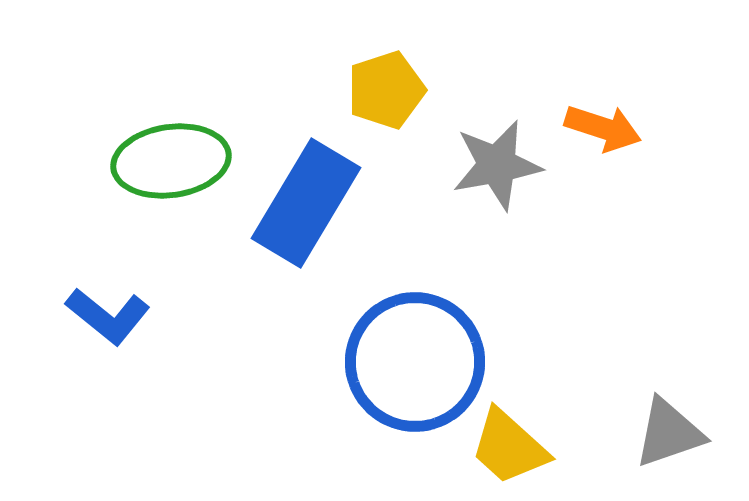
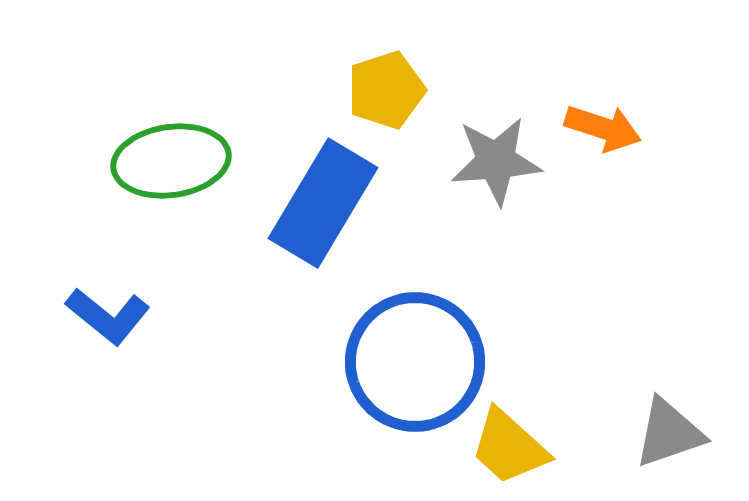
gray star: moved 1 px left, 4 px up; rotated 6 degrees clockwise
blue rectangle: moved 17 px right
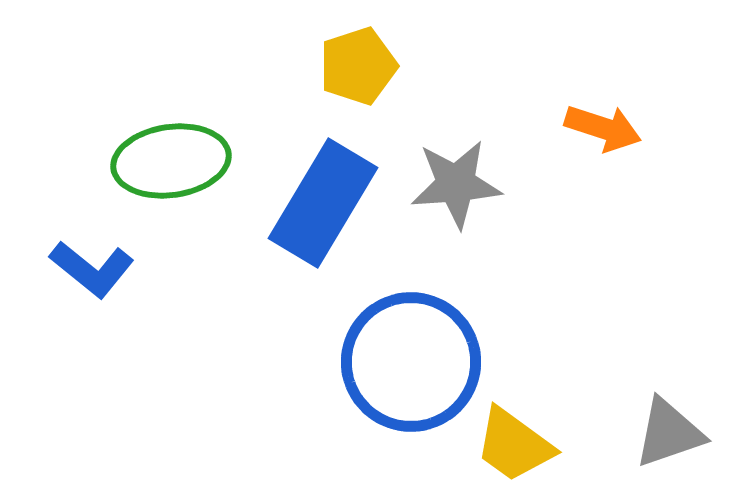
yellow pentagon: moved 28 px left, 24 px up
gray star: moved 40 px left, 23 px down
blue L-shape: moved 16 px left, 47 px up
blue circle: moved 4 px left
yellow trapezoid: moved 5 px right, 2 px up; rotated 6 degrees counterclockwise
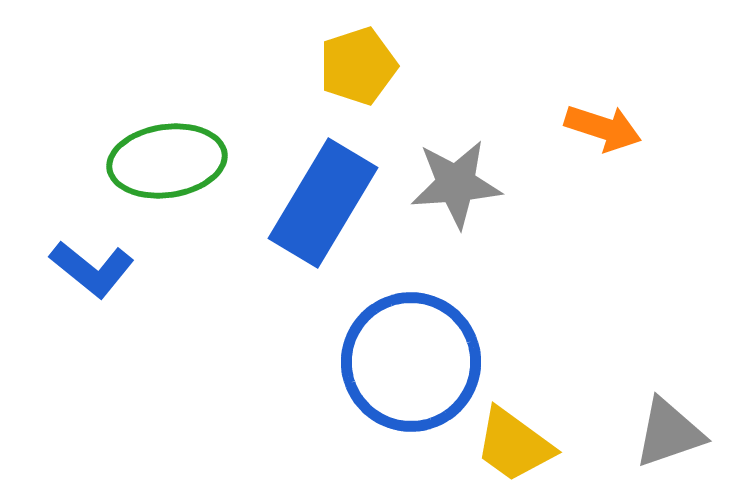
green ellipse: moved 4 px left
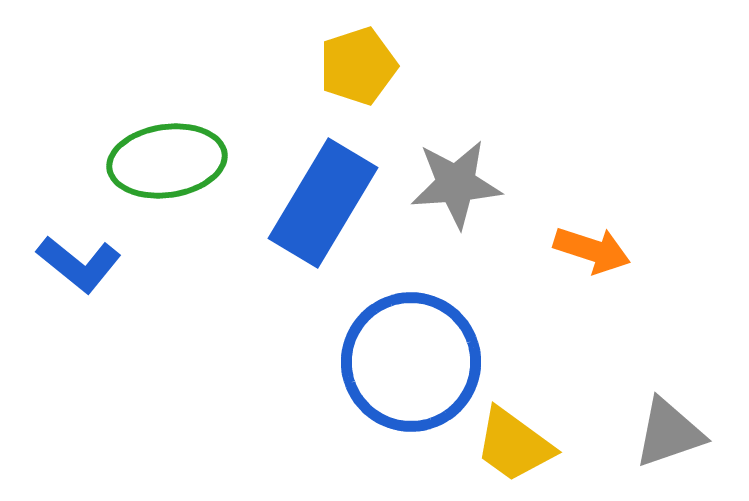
orange arrow: moved 11 px left, 122 px down
blue L-shape: moved 13 px left, 5 px up
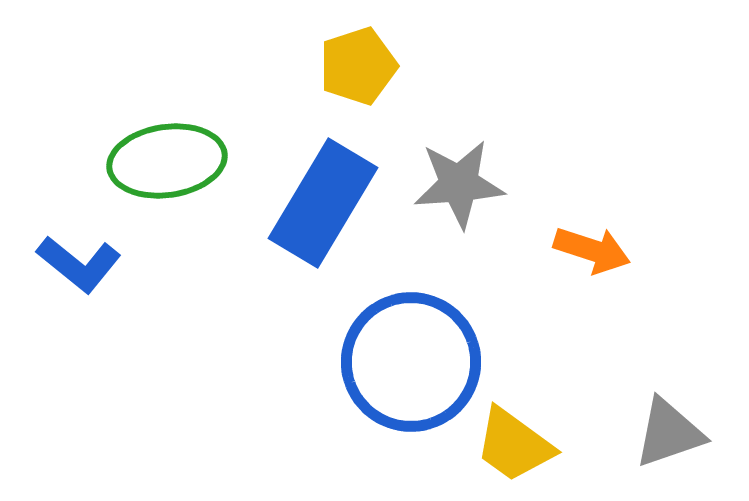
gray star: moved 3 px right
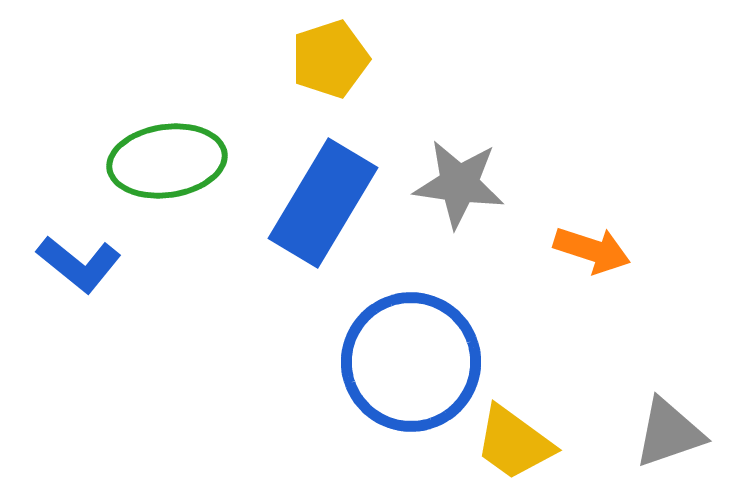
yellow pentagon: moved 28 px left, 7 px up
gray star: rotated 12 degrees clockwise
yellow trapezoid: moved 2 px up
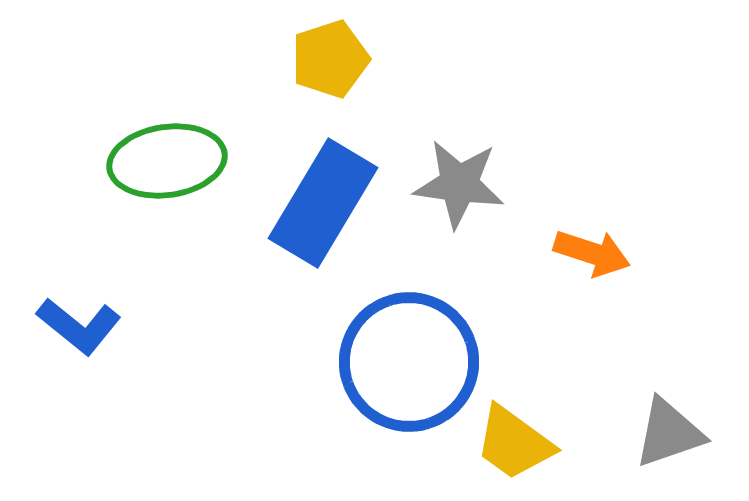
orange arrow: moved 3 px down
blue L-shape: moved 62 px down
blue circle: moved 2 px left
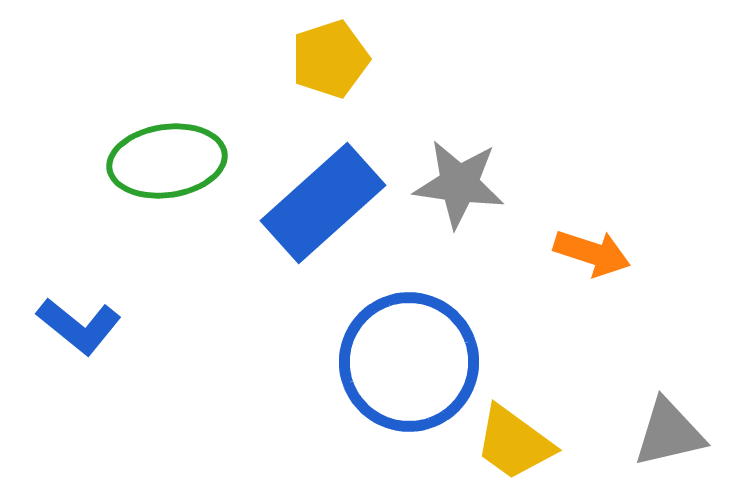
blue rectangle: rotated 17 degrees clockwise
gray triangle: rotated 6 degrees clockwise
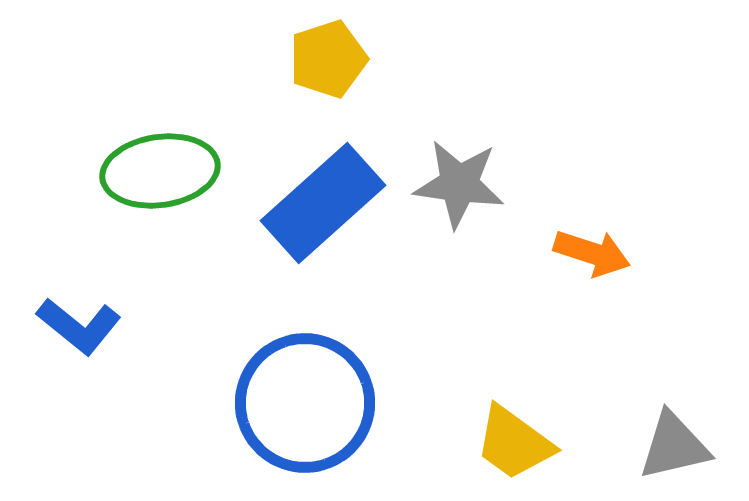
yellow pentagon: moved 2 px left
green ellipse: moved 7 px left, 10 px down
blue circle: moved 104 px left, 41 px down
gray triangle: moved 5 px right, 13 px down
